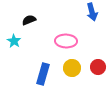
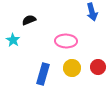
cyan star: moved 1 px left, 1 px up
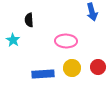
black semicircle: rotated 72 degrees counterclockwise
blue rectangle: rotated 70 degrees clockwise
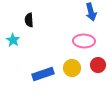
blue arrow: moved 1 px left
pink ellipse: moved 18 px right
red circle: moved 2 px up
blue rectangle: rotated 15 degrees counterclockwise
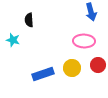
cyan star: rotated 16 degrees counterclockwise
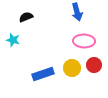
blue arrow: moved 14 px left
black semicircle: moved 3 px left, 3 px up; rotated 72 degrees clockwise
red circle: moved 4 px left
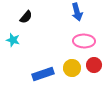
black semicircle: rotated 152 degrees clockwise
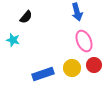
pink ellipse: rotated 65 degrees clockwise
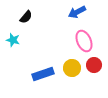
blue arrow: rotated 78 degrees clockwise
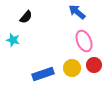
blue arrow: rotated 66 degrees clockwise
